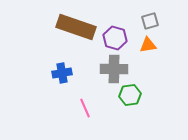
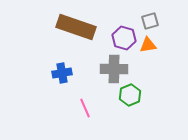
purple hexagon: moved 9 px right
green hexagon: rotated 15 degrees counterclockwise
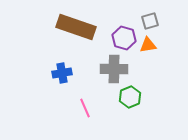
green hexagon: moved 2 px down
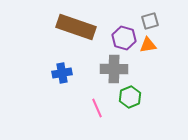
pink line: moved 12 px right
